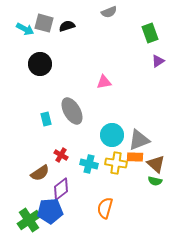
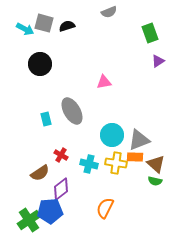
orange semicircle: rotated 10 degrees clockwise
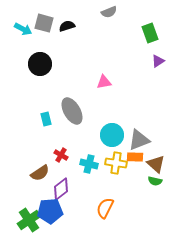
cyan arrow: moved 2 px left
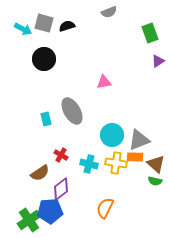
black circle: moved 4 px right, 5 px up
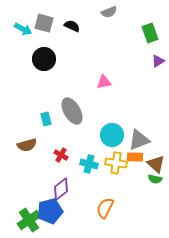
black semicircle: moved 5 px right; rotated 42 degrees clockwise
brown semicircle: moved 13 px left, 28 px up; rotated 18 degrees clockwise
green semicircle: moved 2 px up
blue pentagon: rotated 10 degrees counterclockwise
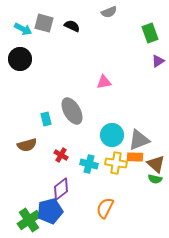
black circle: moved 24 px left
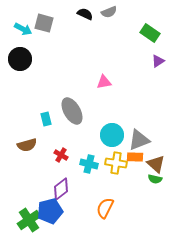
black semicircle: moved 13 px right, 12 px up
green rectangle: rotated 36 degrees counterclockwise
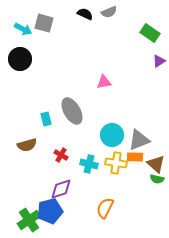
purple triangle: moved 1 px right
green semicircle: moved 2 px right
purple diamond: rotated 20 degrees clockwise
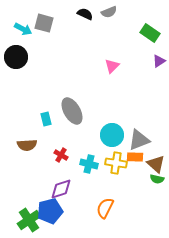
black circle: moved 4 px left, 2 px up
pink triangle: moved 8 px right, 16 px up; rotated 35 degrees counterclockwise
brown semicircle: rotated 12 degrees clockwise
